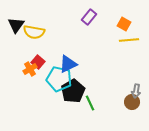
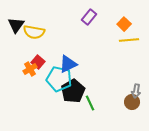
orange square: rotated 16 degrees clockwise
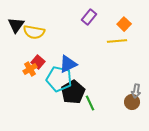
yellow line: moved 12 px left, 1 px down
black pentagon: moved 1 px down
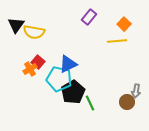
brown circle: moved 5 px left
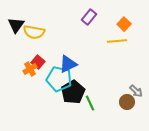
gray arrow: rotated 56 degrees counterclockwise
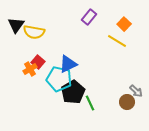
yellow line: rotated 36 degrees clockwise
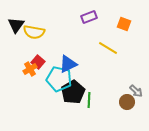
purple rectangle: rotated 28 degrees clockwise
orange square: rotated 24 degrees counterclockwise
yellow line: moved 9 px left, 7 px down
green line: moved 1 px left, 3 px up; rotated 28 degrees clockwise
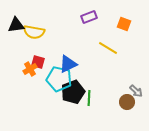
black triangle: rotated 48 degrees clockwise
red square: rotated 24 degrees counterclockwise
black pentagon: rotated 10 degrees clockwise
green line: moved 2 px up
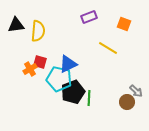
yellow semicircle: moved 4 px right, 1 px up; rotated 95 degrees counterclockwise
red square: moved 2 px right
